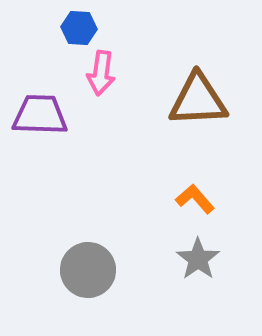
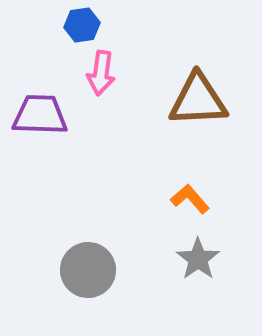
blue hexagon: moved 3 px right, 3 px up; rotated 12 degrees counterclockwise
orange L-shape: moved 5 px left
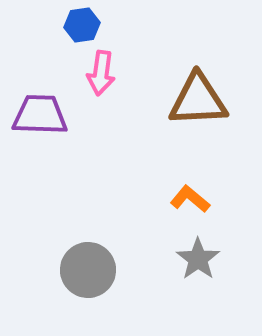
orange L-shape: rotated 9 degrees counterclockwise
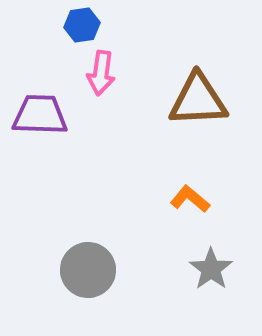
gray star: moved 13 px right, 10 px down
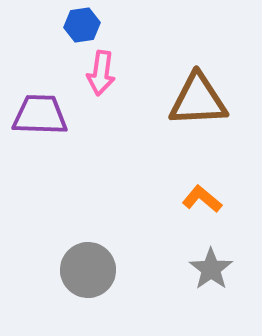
orange L-shape: moved 12 px right
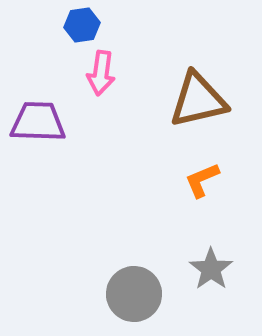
brown triangle: rotated 10 degrees counterclockwise
purple trapezoid: moved 2 px left, 7 px down
orange L-shape: moved 19 px up; rotated 63 degrees counterclockwise
gray circle: moved 46 px right, 24 px down
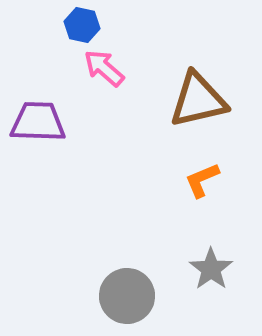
blue hexagon: rotated 20 degrees clockwise
pink arrow: moved 3 px right, 5 px up; rotated 123 degrees clockwise
gray circle: moved 7 px left, 2 px down
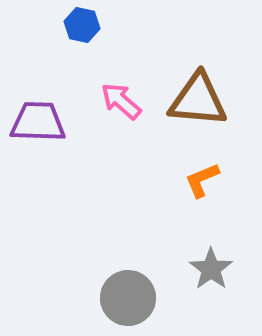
pink arrow: moved 17 px right, 33 px down
brown triangle: rotated 18 degrees clockwise
gray circle: moved 1 px right, 2 px down
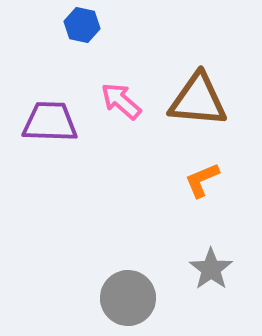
purple trapezoid: moved 12 px right
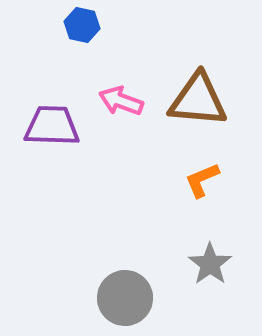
pink arrow: rotated 21 degrees counterclockwise
purple trapezoid: moved 2 px right, 4 px down
gray star: moved 1 px left, 5 px up
gray circle: moved 3 px left
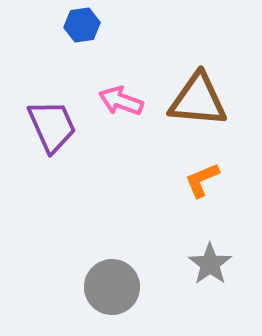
blue hexagon: rotated 20 degrees counterclockwise
purple trapezoid: rotated 64 degrees clockwise
gray circle: moved 13 px left, 11 px up
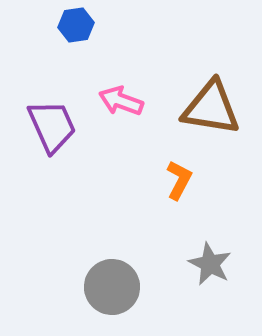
blue hexagon: moved 6 px left
brown triangle: moved 13 px right, 8 px down; rotated 4 degrees clockwise
orange L-shape: moved 23 px left; rotated 141 degrees clockwise
gray star: rotated 9 degrees counterclockwise
